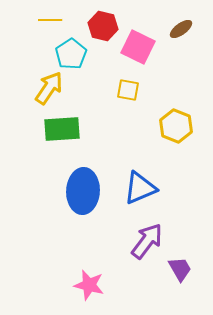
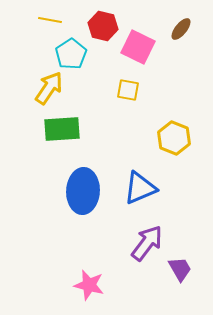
yellow line: rotated 10 degrees clockwise
brown ellipse: rotated 15 degrees counterclockwise
yellow hexagon: moved 2 px left, 12 px down
purple arrow: moved 2 px down
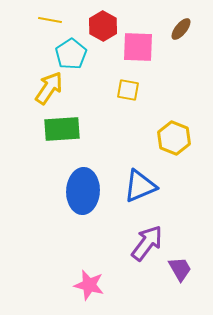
red hexagon: rotated 16 degrees clockwise
pink square: rotated 24 degrees counterclockwise
blue triangle: moved 2 px up
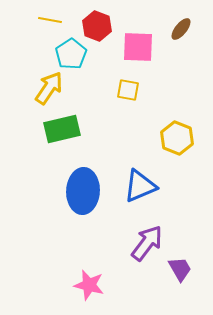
red hexagon: moved 6 px left; rotated 8 degrees counterclockwise
green rectangle: rotated 9 degrees counterclockwise
yellow hexagon: moved 3 px right
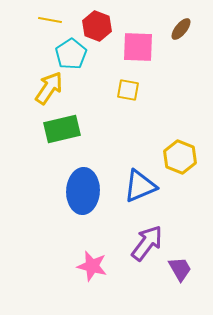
yellow hexagon: moved 3 px right, 19 px down
pink star: moved 3 px right, 19 px up
